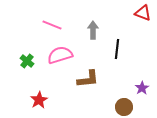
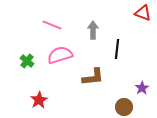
brown L-shape: moved 5 px right, 2 px up
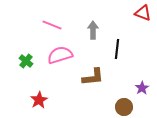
green cross: moved 1 px left
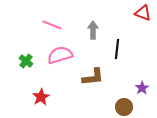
red star: moved 2 px right, 3 px up
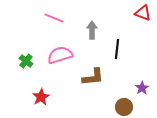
pink line: moved 2 px right, 7 px up
gray arrow: moved 1 px left
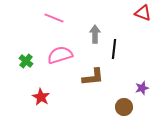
gray arrow: moved 3 px right, 4 px down
black line: moved 3 px left
purple star: rotated 16 degrees clockwise
red star: rotated 12 degrees counterclockwise
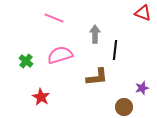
black line: moved 1 px right, 1 px down
brown L-shape: moved 4 px right
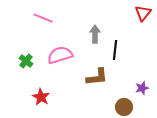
red triangle: rotated 48 degrees clockwise
pink line: moved 11 px left
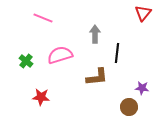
black line: moved 2 px right, 3 px down
purple star: rotated 24 degrees clockwise
red star: rotated 24 degrees counterclockwise
brown circle: moved 5 px right
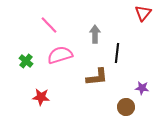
pink line: moved 6 px right, 7 px down; rotated 24 degrees clockwise
brown circle: moved 3 px left
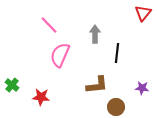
pink semicircle: rotated 50 degrees counterclockwise
green cross: moved 14 px left, 24 px down
brown L-shape: moved 8 px down
brown circle: moved 10 px left
